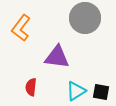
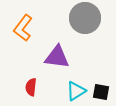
orange L-shape: moved 2 px right
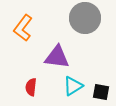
cyan triangle: moved 3 px left, 5 px up
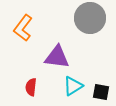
gray circle: moved 5 px right
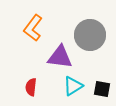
gray circle: moved 17 px down
orange L-shape: moved 10 px right
purple triangle: moved 3 px right
black square: moved 1 px right, 3 px up
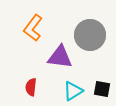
cyan triangle: moved 5 px down
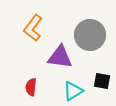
black square: moved 8 px up
